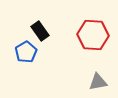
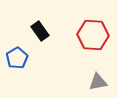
blue pentagon: moved 9 px left, 6 px down
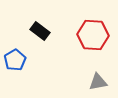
black rectangle: rotated 18 degrees counterclockwise
blue pentagon: moved 2 px left, 2 px down
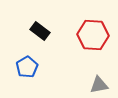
blue pentagon: moved 12 px right, 7 px down
gray triangle: moved 1 px right, 3 px down
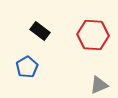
gray triangle: rotated 12 degrees counterclockwise
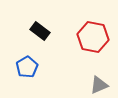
red hexagon: moved 2 px down; rotated 8 degrees clockwise
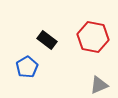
black rectangle: moved 7 px right, 9 px down
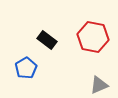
blue pentagon: moved 1 px left, 1 px down
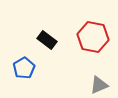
blue pentagon: moved 2 px left
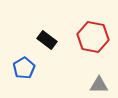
gray triangle: rotated 24 degrees clockwise
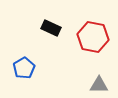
black rectangle: moved 4 px right, 12 px up; rotated 12 degrees counterclockwise
